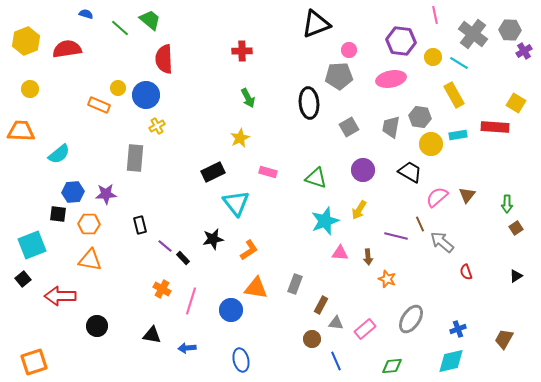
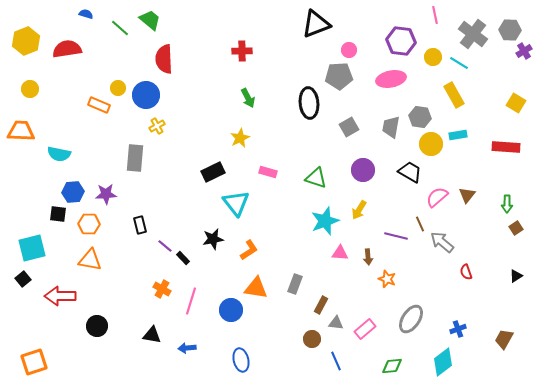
red rectangle at (495, 127): moved 11 px right, 20 px down
cyan semicircle at (59, 154): rotated 50 degrees clockwise
cyan square at (32, 245): moved 3 px down; rotated 8 degrees clockwise
cyan diamond at (451, 361): moved 8 px left, 1 px down; rotated 24 degrees counterclockwise
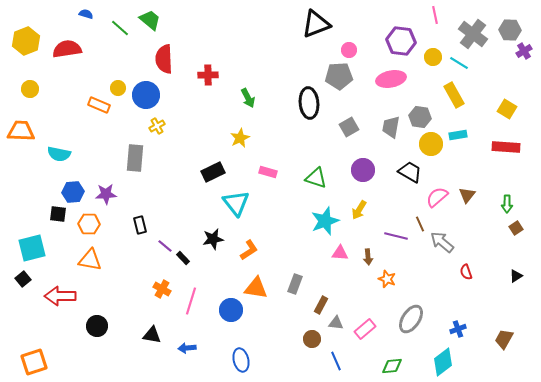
red cross at (242, 51): moved 34 px left, 24 px down
yellow square at (516, 103): moved 9 px left, 6 px down
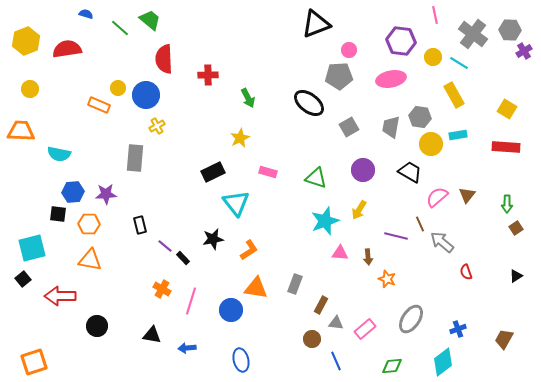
black ellipse at (309, 103): rotated 48 degrees counterclockwise
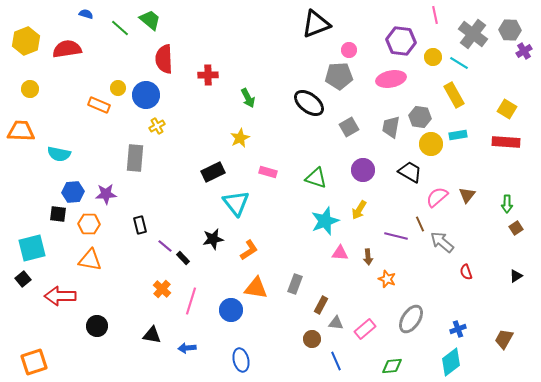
red rectangle at (506, 147): moved 5 px up
orange cross at (162, 289): rotated 12 degrees clockwise
cyan diamond at (443, 362): moved 8 px right
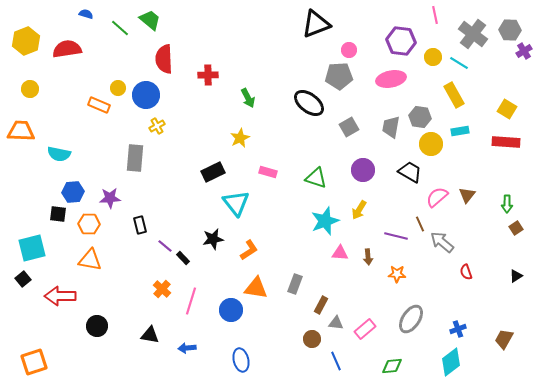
cyan rectangle at (458, 135): moved 2 px right, 4 px up
purple star at (106, 194): moved 4 px right, 4 px down
orange star at (387, 279): moved 10 px right, 5 px up; rotated 18 degrees counterclockwise
black triangle at (152, 335): moved 2 px left
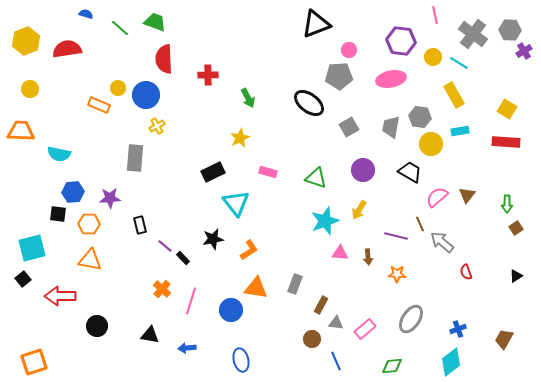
green trapezoid at (150, 20): moved 5 px right, 2 px down; rotated 20 degrees counterclockwise
